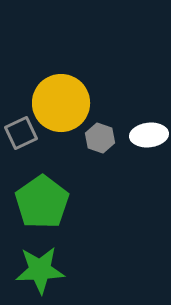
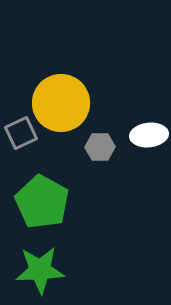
gray hexagon: moved 9 px down; rotated 20 degrees counterclockwise
green pentagon: rotated 8 degrees counterclockwise
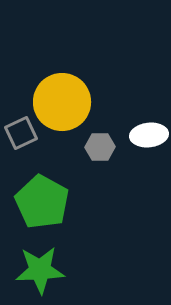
yellow circle: moved 1 px right, 1 px up
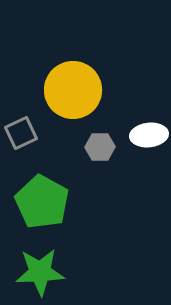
yellow circle: moved 11 px right, 12 px up
green star: moved 2 px down
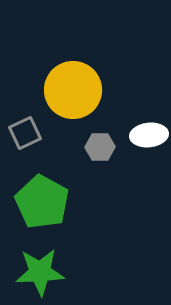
gray square: moved 4 px right
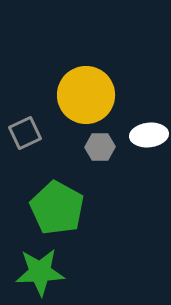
yellow circle: moved 13 px right, 5 px down
green pentagon: moved 15 px right, 6 px down
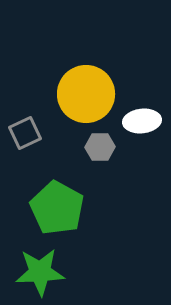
yellow circle: moved 1 px up
white ellipse: moved 7 px left, 14 px up
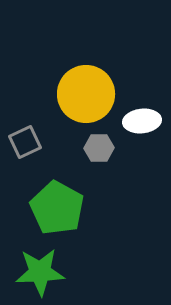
gray square: moved 9 px down
gray hexagon: moved 1 px left, 1 px down
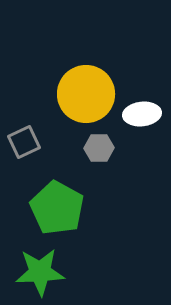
white ellipse: moved 7 px up
gray square: moved 1 px left
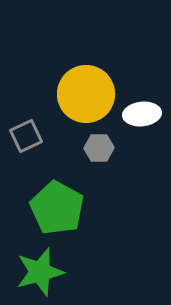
gray square: moved 2 px right, 6 px up
green star: rotated 12 degrees counterclockwise
